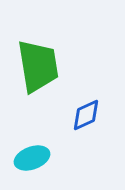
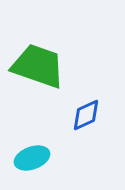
green trapezoid: rotated 62 degrees counterclockwise
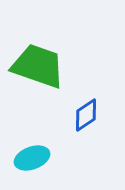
blue diamond: rotated 8 degrees counterclockwise
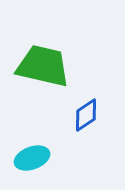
green trapezoid: moved 5 px right; rotated 6 degrees counterclockwise
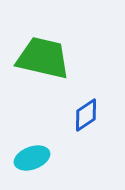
green trapezoid: moved 8 px up
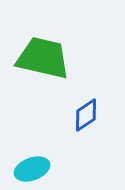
cyan ellipse: moved 11 px down
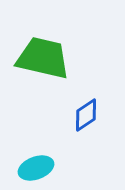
cyan ellipse: moved 4 px right, 1 px up
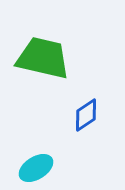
cyan ellipse: rotated 12 degrees counterclockwise
